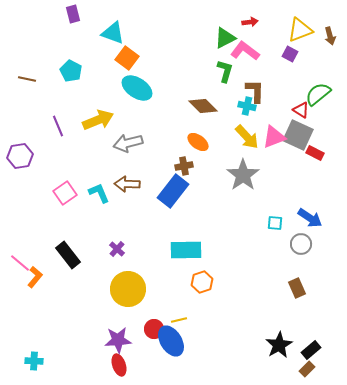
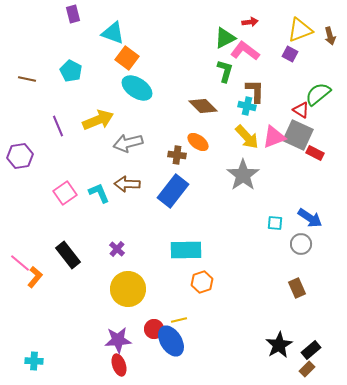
brown cross at (184, 166): moved 7 px left, 11 px up; rotated 18 degrees clockwise
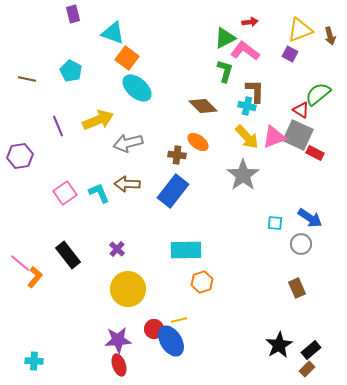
cyan ellipse at (137, 88): rotated 8 degrees clockwise
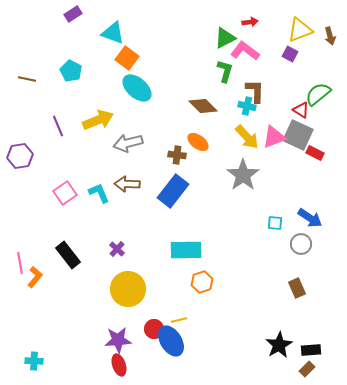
purple rectangle at (73, 14): rotated 72 degrees clockwise
pink line at (20, 263): rotated 40 degrees clockwise
black rectangle at (311, 350): rotated 36 degrees clockwise
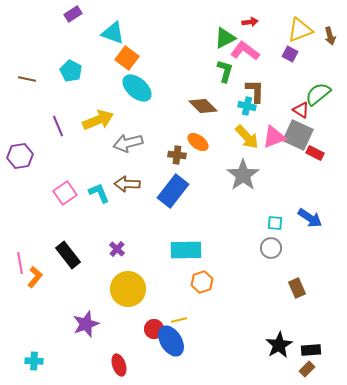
gray circle at (301, 244): moved 30 px left, 4 px down
purple star at (118, 340): moved 32 px left, 16 px up; rotated 16 degrees counterclockwise
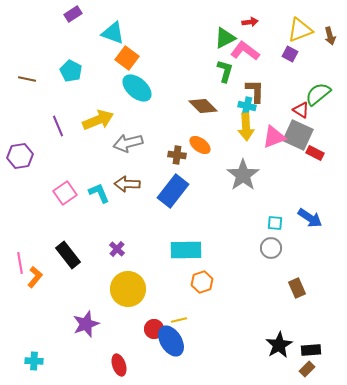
yellow arrow at (247, 137): moved 1 px left, 10 px up; rotated 40 degrees clockwise
orange ellipse at (198, 142): moved 2 px right, 3 px down
